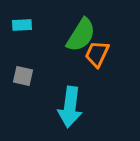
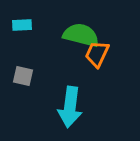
green semicircle: rotated 108 degrees counterclockwise
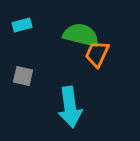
cyan rectangle: rotated 12 degrees counterclockwise
cyan arrow: rotated 15 degrees counterclockwise
